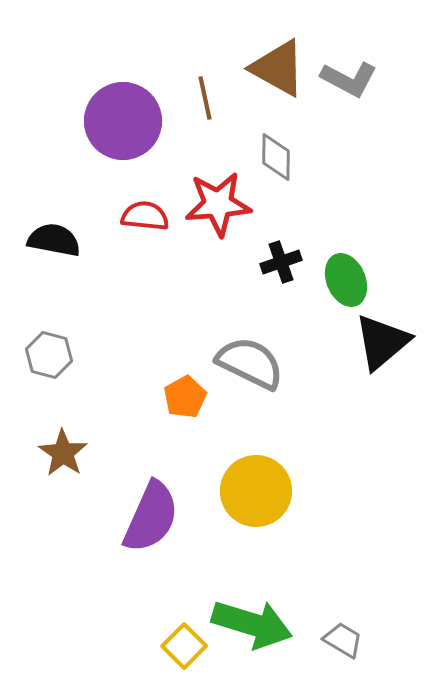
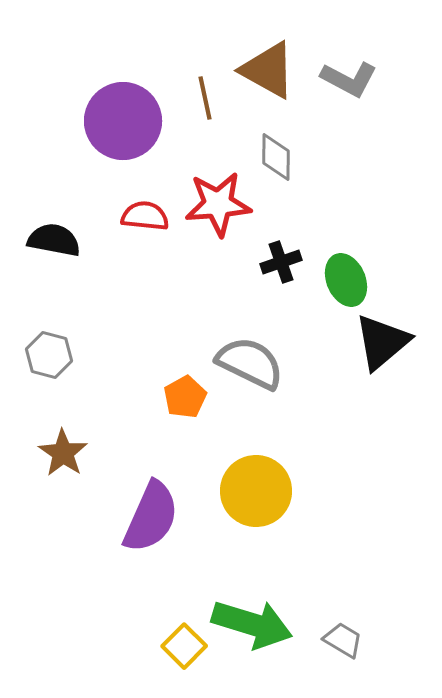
brown triangle: moved 10 px left, 2 px down
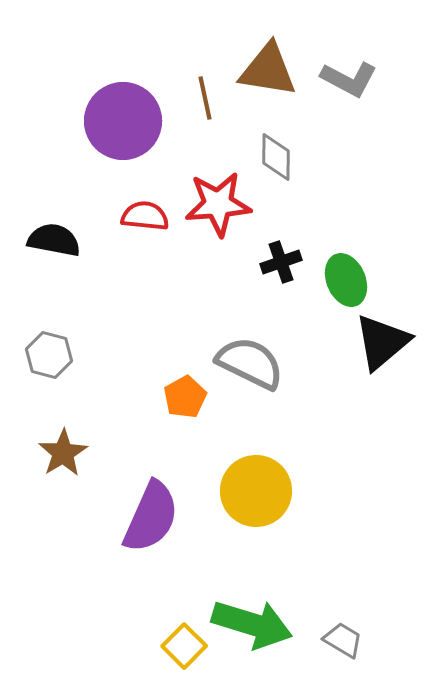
brown triangle: rotated 20 degrees counterclockwise
brown star: rotated 6 degrees clockwise
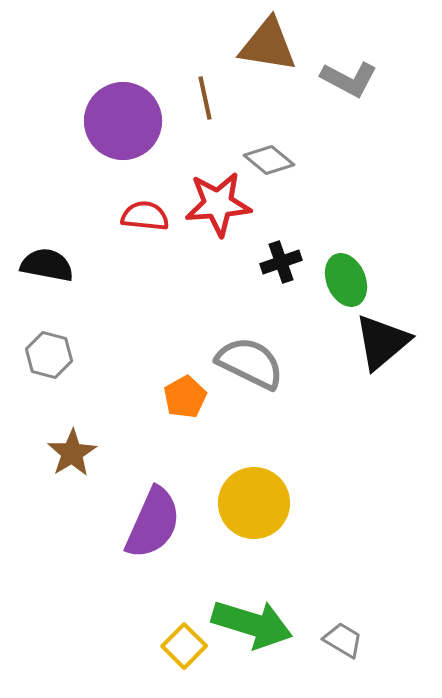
brown triangle: moved 25 px up
gray diamond: moved 7 px left, 3 px down; rotated 51 degrees counterclockwise
black semicircle: moved 7 px left, 25 px down
brown star: moved 9 px right
yellow circle: moved 2 px left, 12 px down
purple semicircle: moved 2 px right, 6 px down
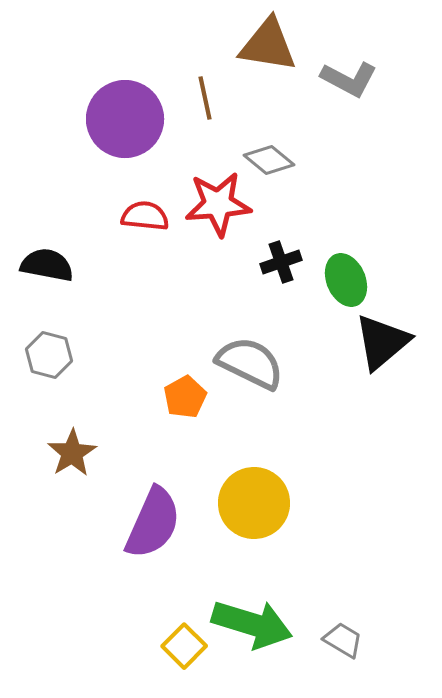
purple circle: moved 2 px right, 2 px up
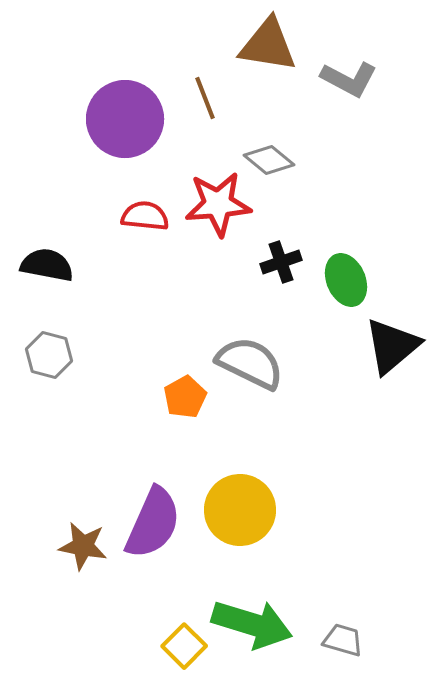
brown line: rotated 9 degrees counterclockwise
black triangle: moved 10 px right, 4 px down
brown star: moved 11 px right, 93 px down; rotated 30 degrees counterclockwise
yellow circle: moved 14 px left, 7 px down
gray trapezoid: rotated 15 degrees counterclockwise
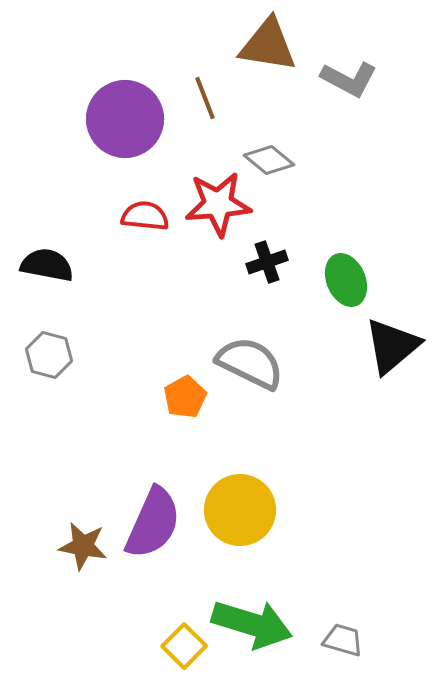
black cross: moved 14 px left
